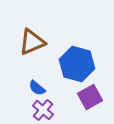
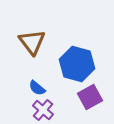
brown triangle: rotated 44 degrees counterclockwise
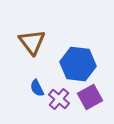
blue hexagon: moved 1 px right; rotated 8 degrees counterclockwise
blue semicircle: rotated 24 degrees clockwise
purple cross: moved 16 px right, 11 px up
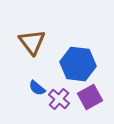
blue semicircle: rotated 24 degrees counterclockwise
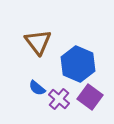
brown triangle: moved 6 px right
blue hexagon: rotated 16 degrees clockwise
purple square: rotated 25 degrees counterclockwise
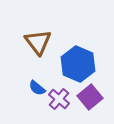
purple square: rotated 15 degrees clockwise
